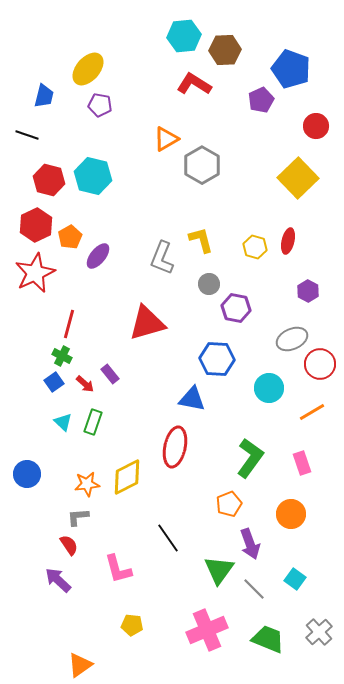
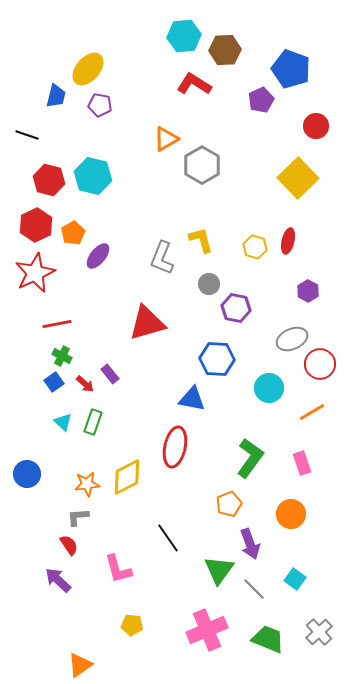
blue trapezoid at (44, 96): moved 12 px right
orange pentagon at (70, 237): moved 3 px right, 4 px up
red line at (69, 324): moved 12 px left; rotated 64 degrees clockwise
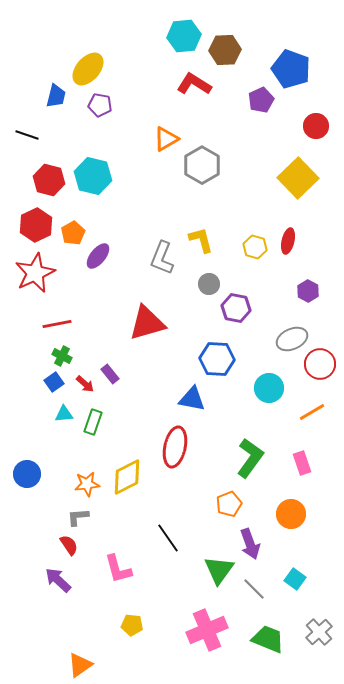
cyan triangle at (63, 422): moved 1 px right, 8 px up; rotated 48 degrees counterclockwise
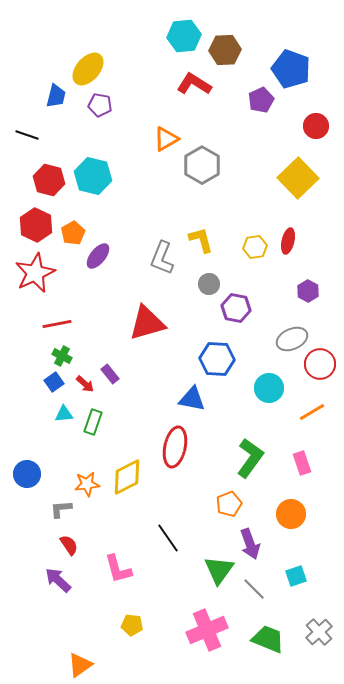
red hexagon at (36, 225): rotated 8 degrees counterclockwise
yellow hexagon at (255, 247): rotated 25 degrees counterclockwise
gray L-shape at (78, 517): moved 17 px left, 8 px up
cyan square at (295, 579): moved 1 px right, 3 px up; rotated 35 degrees clockwise
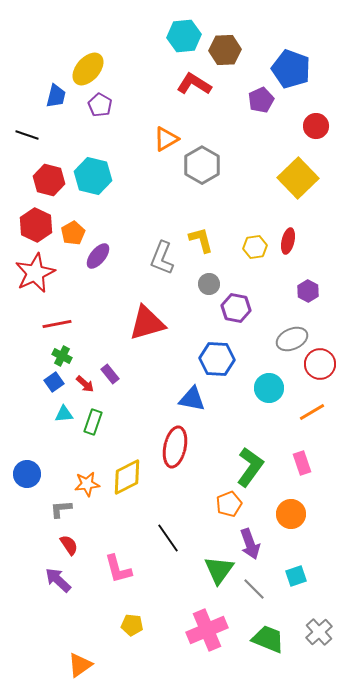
purple pentagon at (100, 105): rotated 20 degrees clockwise
green L-shape at (250, 458): moved 9 px down
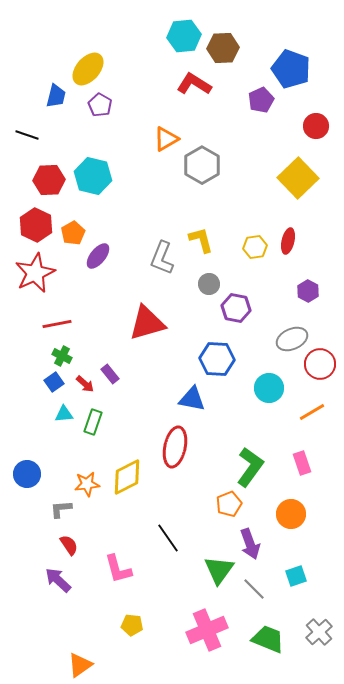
brown hexagon at (225, 50): moved 2 px left, 2 px up
red hexagon at (49, 180): rotated 16 degrees counterclockwise
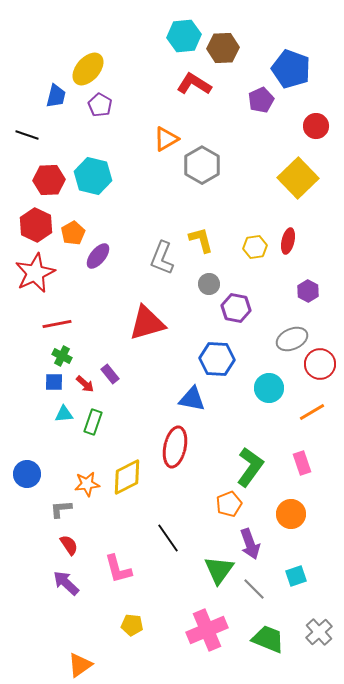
blue square at (54, 382): rotated 36 degrees clockwise
purple arrow at (58, 580): moved 8 px right, 3 px down
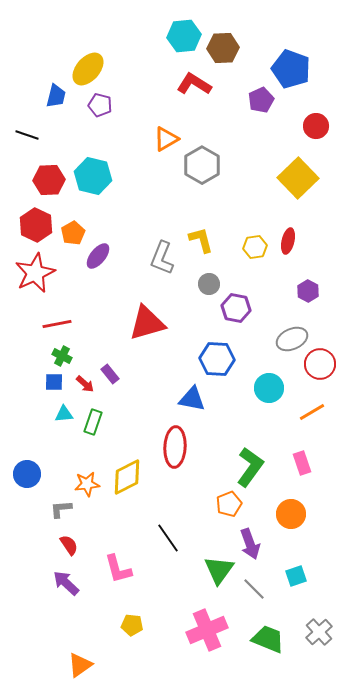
purple pentagon at (100, 105): rotated 15 degrees counterclockwise
red ellipse at (175, 447): rotated 9 degrees counterclockwise
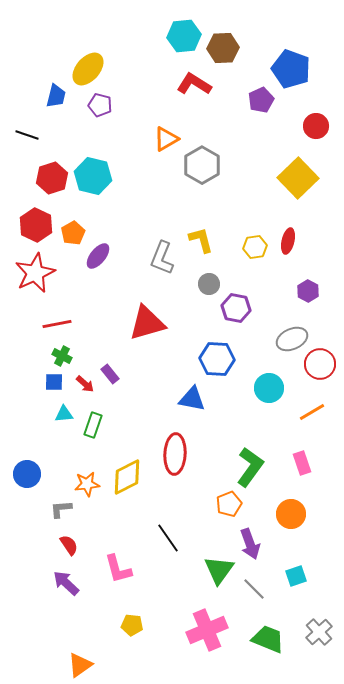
red hexagon at (49, 180): moved 3 px right, 2 px up; rotated 16 degrees counterclockwise
green rectangle at (93, 422): moved 3 px down
red ellipse at (175, 447): moved 7 px down
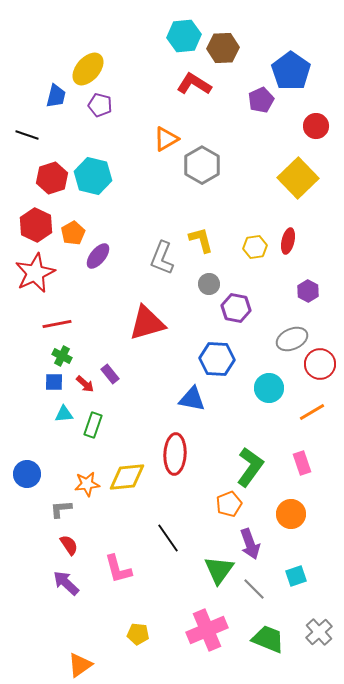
blue pentagon at (291, 69): moved 2 px down; rotated 15 degrees clockwise
yellow diamond at (127, 477): rotated 21 degrees clockwise
yellow pentagon at (132, 625): moved 6 px right, 9 px down
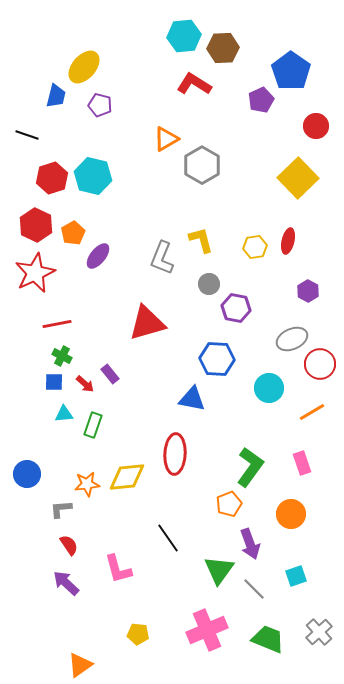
yellow ellipse at (88, 69): moved 4 px left, 2 px up
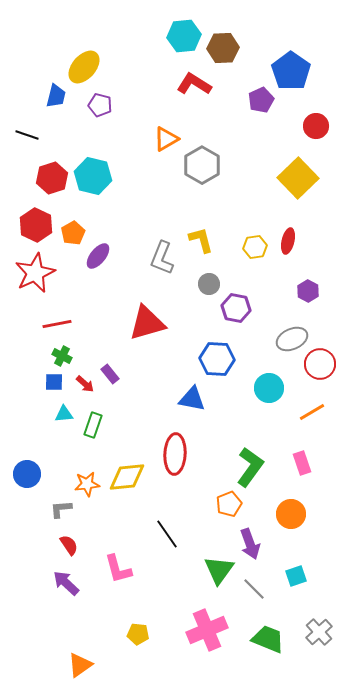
black line at (168, 538): moved 1 px left, 4 px up
